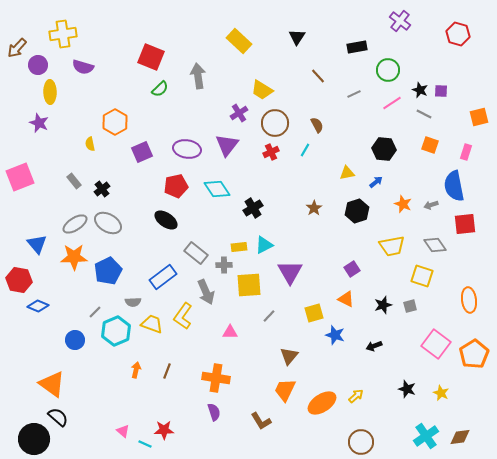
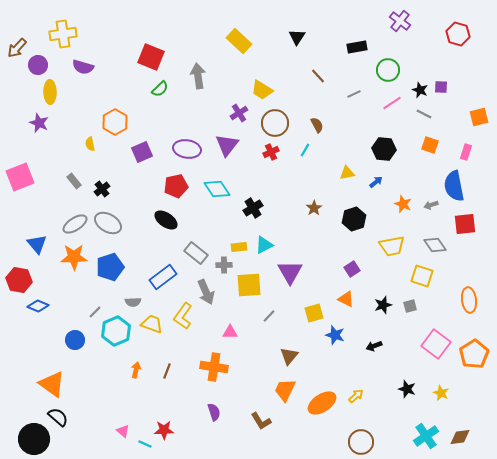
purple square at (441, 91): moved 4 px up
black hexagon at (357, 211): moved 3 px left, 8 px down
blue pentagon at (108, 271): moved 2 px right, 4 px up; rotated 8 degrees clockwise
orange cross at (216, 378): moved 2 px left, 11 px up
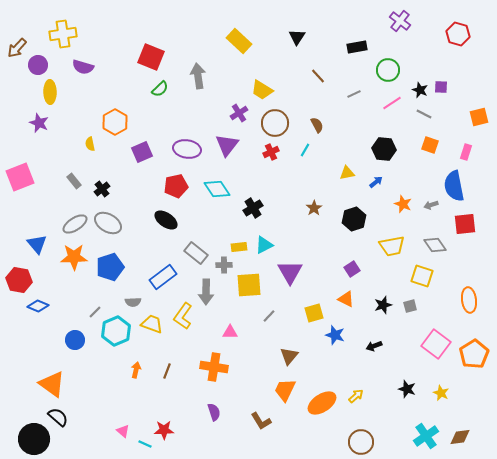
gray arrow at (206, 292): rotated 25 degrees clockwise
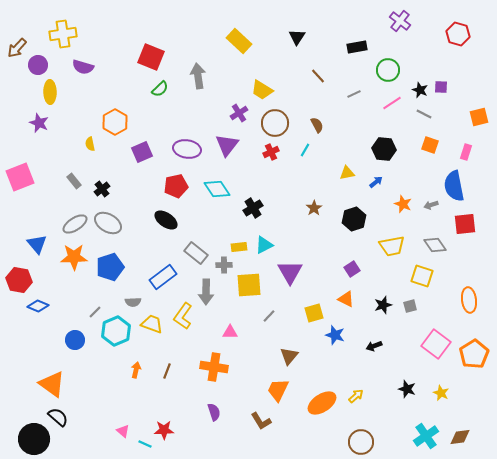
orange trapezoid at (285, 390): moved 7 px left
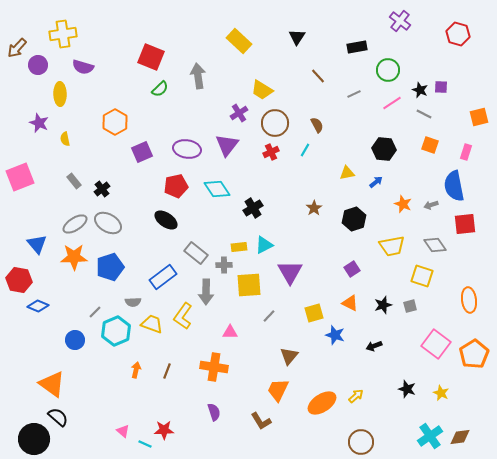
yellow ellipse at (50, 92): moved 10 px right, 2 px down
yellow semicircle at (90, 144): moved 25 px left, 5 px up
orange triangle at (346, 299): moved 4 px right, 4 px down
cyan cross at (426, 436): moved 4 px right
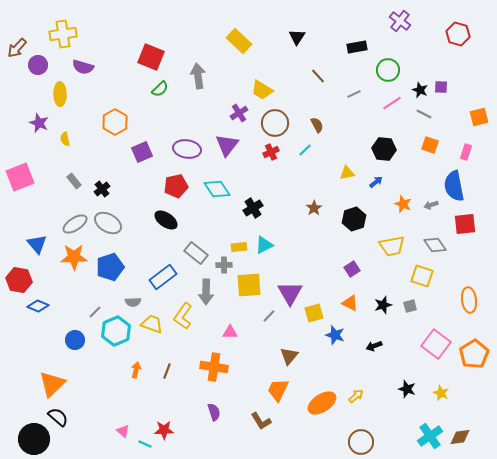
cyan line at (305, 150): rotated 16 degrees clockwise
purple triangle at (290, 272): moved 21 px down
orange triangle at (52, 384): rotated 40 degrees clockwise
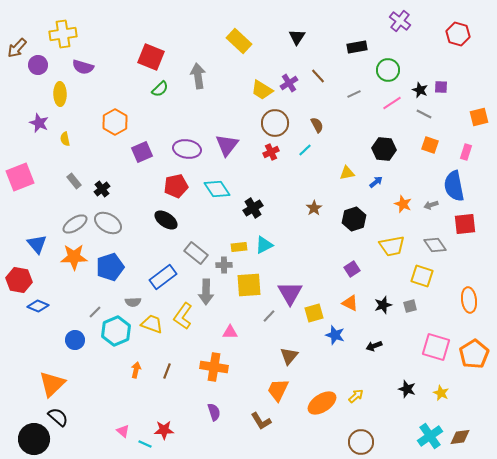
purple cross at (239, 113): moved 50 px right, 30 px up
pink square at (436, 344): moved 3 px down; rotated 20 degrees counterclockwise
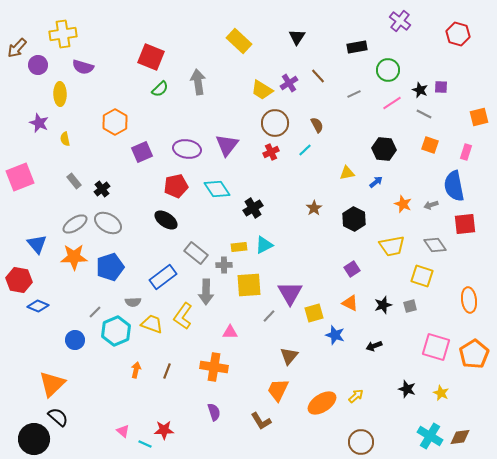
gray arrow at (198, 76): moved 6 px down
black hexagon at (354, 219): rotated 15 degrees counterclockwise
cyan cross at (430, 436): rotated 25 degrees counterclockwise
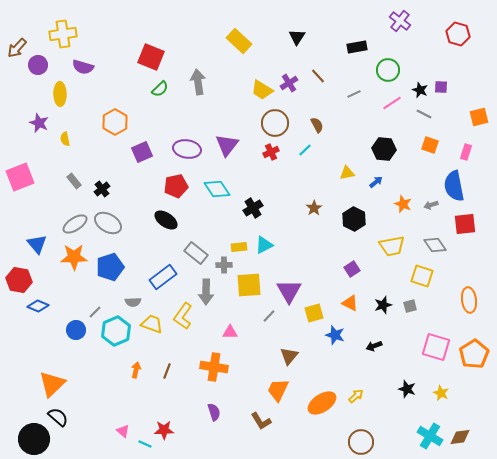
purple triangle at (290, 293): moved 1 px left, 2 px up
blue circle at (75, 340): moved 1 px right, 10 px up
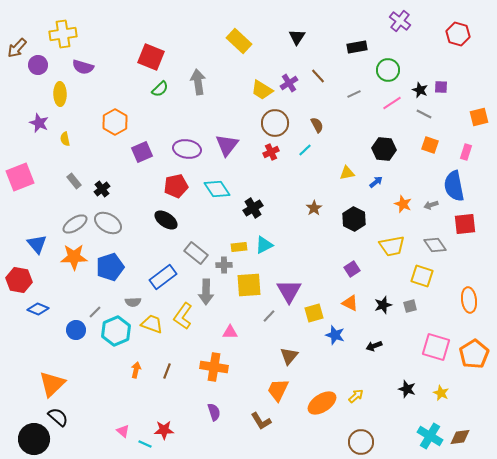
blue diamond at (38, 306): moved 3 px down
